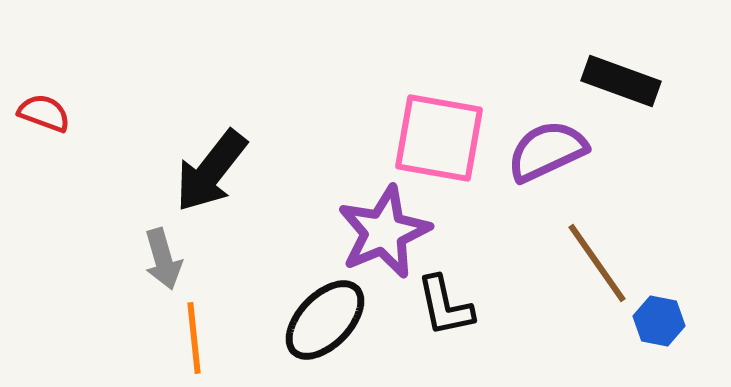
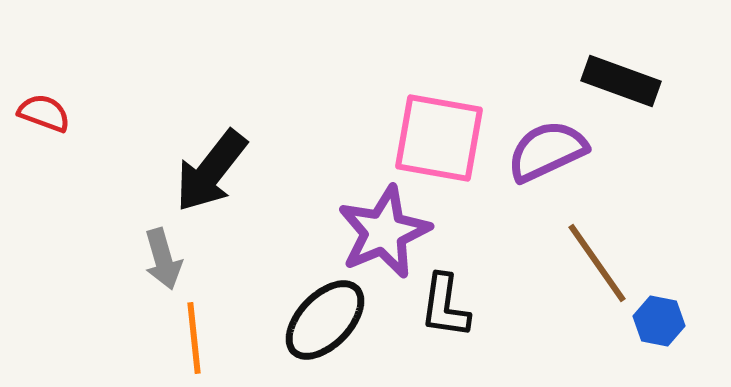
black L-shape: rotated 20 degrees clockwise
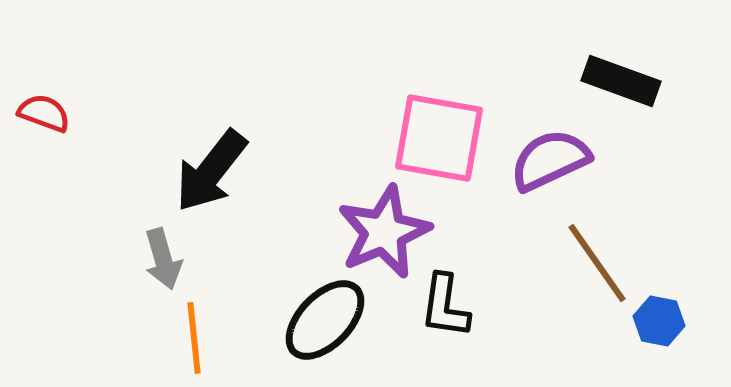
purple semicircle: moved 3 px right, 9 px down
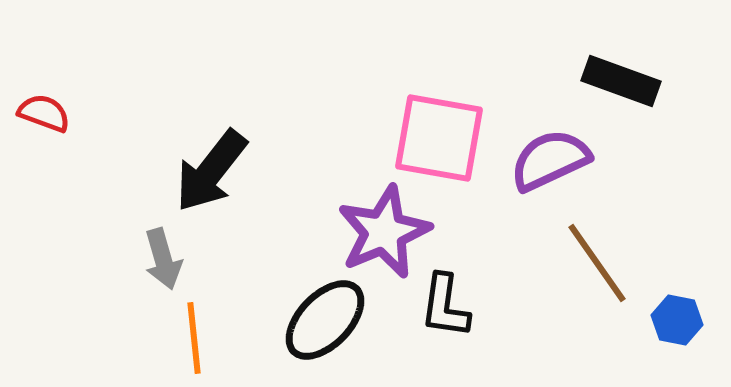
blue hexagon: moved 18 px right, 1 px up
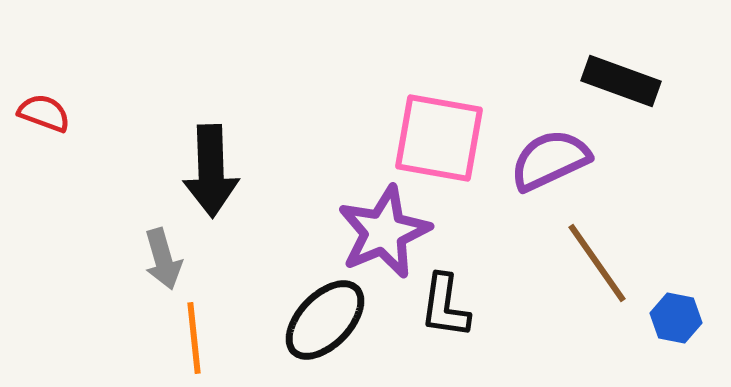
black arrow: rotated 40 degrees counterclockwise
blue hexagon: moved 1 px left, 2 px up
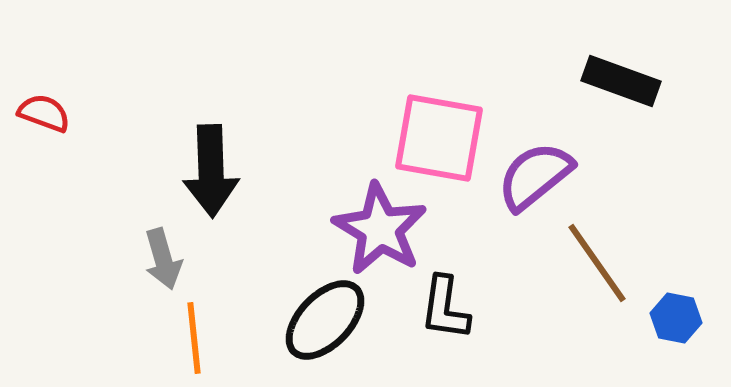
purple semicircle: moved 15 px left, 16 px down; rotated 14 degrees counterclockwise
purple star: moved 4 px left, 3 px up; rotated 18 degrees counterclockwise
black L-shape: moved 2 px down
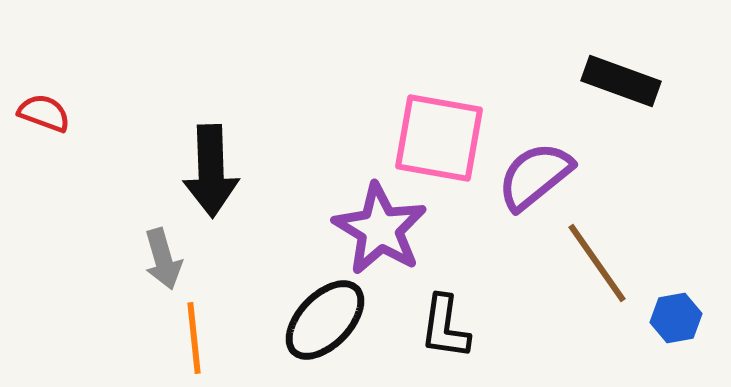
black L-shape: moved 19 px down
blue hexagon: rotated 21 degrees counterclockwise
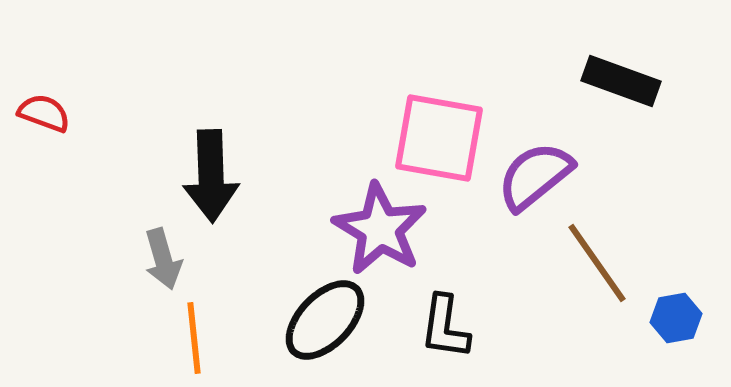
black arrow: moved 5 px down
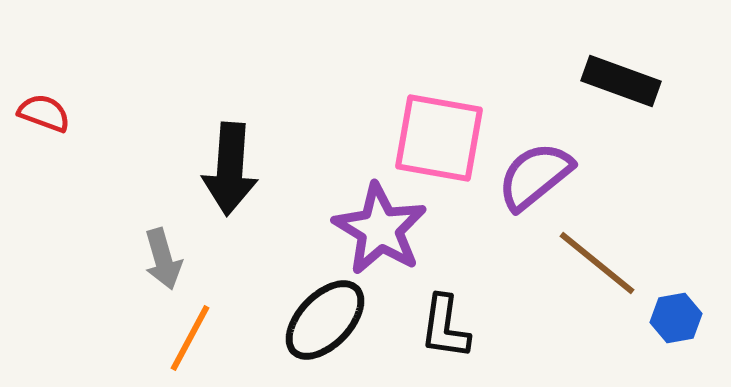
black arrow: moved 19 px right, 7 px up; rotated 6 degrees clockwise
brown line: rotated 16 degrees counterclockwise
orange line: moved 4 px left; rotated 34 degrees clockwise
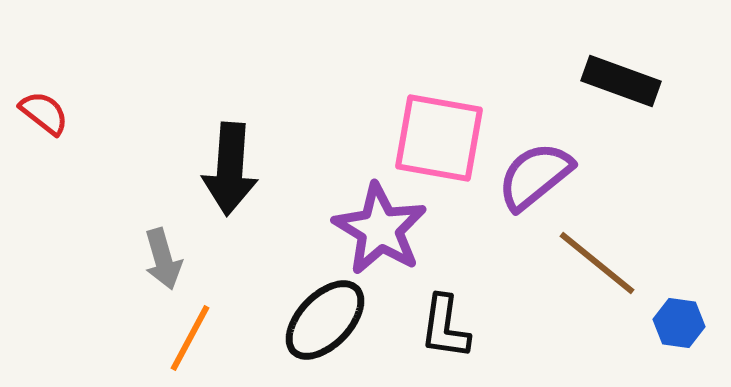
red semicircle: rotated 18 degrees clockwise
blue hexagon: moved 3 px right, 5 px down; rotated 18 degrees clockwise
